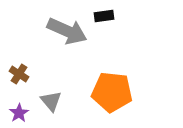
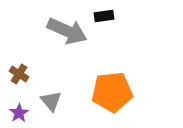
orange pentagon: rotated 12 degrees counterclockwise
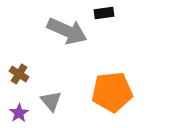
black rectangle: moved 3 px up
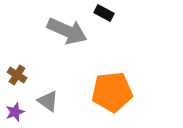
black rectangle: rotated 36 degrees clockwise
brown cross: moved 2 px left, 1 px down
gray triangle: moved 3 px left; rotated 15 degrees counterclockwise
purple star: moved 4 px left, 1 px up; rotated 12 degrees clockwise
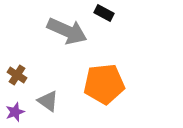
orange pentagon: moved 8 px left, 8 px up
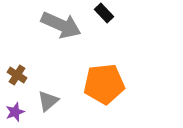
black rectangle: rotated 18 degrees clockwise
gray arrow: moved 6 px left, 6 px up
gray triangle: rotated 45 degrees clockwise
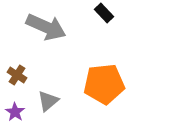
gray arrow: moved 15 px left, 2 px down
purple star: rotated 18 degrees counterclockwise
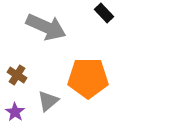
orange pentagon: moved 16 px left, 6 px up; rotated 6 degrees clockwise
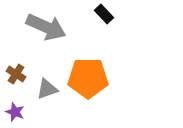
black rectangle: moved 1 px down
brown cross: moved 1 px left, 1 px up
gray triangle: moved 1 px left, 12 px up; rotated 20 degrees clockwise
purple star: rotated 12 degrees counterclockwise
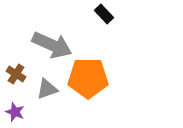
gray arrow: moved 6 px right, 18 px down
